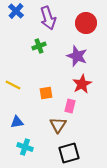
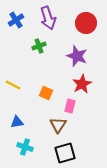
blue cross: moved 9 px down; rotated 14 degrees clockwise
orange square: rotated 32 degrees clockwise
black square: moved 4 px left
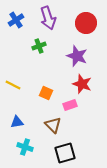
red star: rotated 24 degrees counterclockwise
pink rectangle: moved 1 px up; rotated 56 degrees clockwise
brown triangle: moved 5 px left; rotated 18 degrees counterclockwise
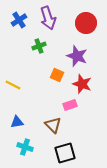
blue cross: moved 3 px right
orange square: moved 11 px right, 18 px up
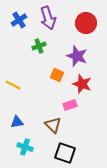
black square: rotated 35 degrees clockwise
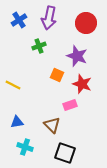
purple arrow: moved 1 px right; rotated 30 degrees clockwise
brown triangle: moved 1 px left
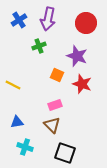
purple arrow: moved 1 px left, 1 px down
pink rectangle: moved 15 px left
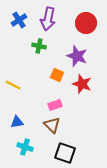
green cross: rotated 32 degrees clockwise
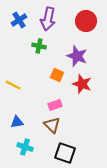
red circle: moved 2 px up
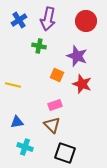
yellow line: rotated 14 degrees counterclockwise
